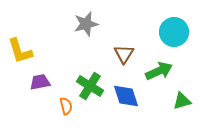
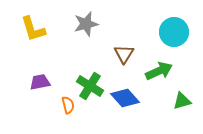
yellow L-shape: moved 13 px right, 22 px up
blue diamond: moved 1 px left, 2 px down; rotated 24 degrees counterclockwise
orange semicircle: moved 2 px right, 1 px up
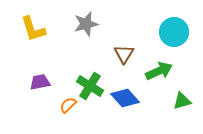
orange semicircle: rotated 120 degrees counterclockwise
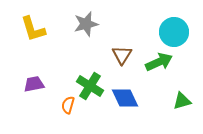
brown triangle: moved 2 px left, 1 px down
green arrow: moved 9 px up
purple trapezoid: moved 6 px left, 2 px down
blue diamond: rotated 16 degrees clockwise
orange semicircle: rotated 30 degrees counterclockwise
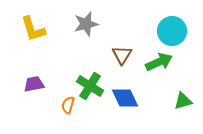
cyan circle: moved 2 px left, 1 px up
green triangle: moved 1 px right
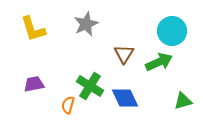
gray star: rotated 10 degrees counterclockwise
brown triangle: moved 2 px right, 1 px up
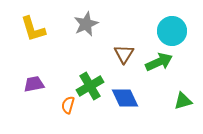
green cross: rotated 28 degrees clockwise
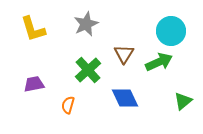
cyan circle: moved 1 px left
green cross: moved 2 px left, 16 px up; rotated 12 degrees counterclockwise
green triangle: rotated 24 degrees counterclockwise
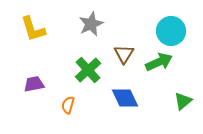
gray star: moved 5 px right
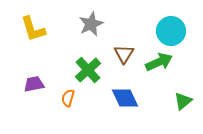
orange semicircle: moved 7 px up
